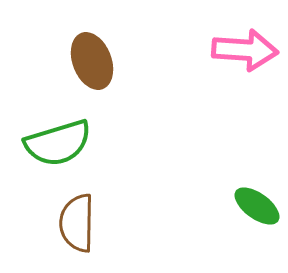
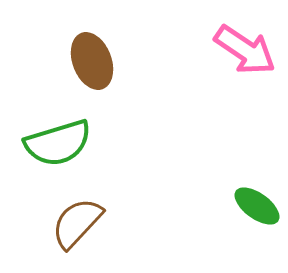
pink arrow: rotated 30 degrees clockwise
brown semicircle: rotated 42 degrees clockwise
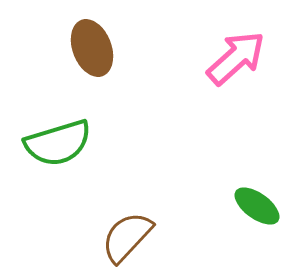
pink arrow: moved 9 px left, 8 px down; rotated 76 degrees counterclockwise
brown ellipse: moved 13 px up
brown semicircle: moved 50 px right, 14 px down
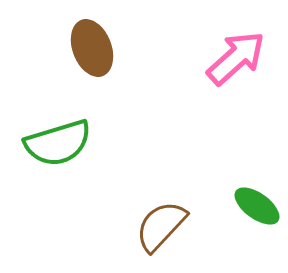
brown semicircle: moved 34 px right, 11 px up
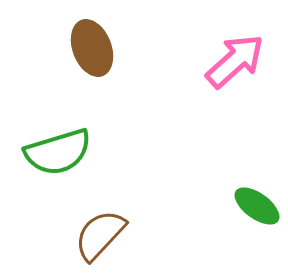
pink arrow: moved 1 px left, 3 px down
green semicircle: moved 9 px down
brown semicircle: moved 61 px left, 9 px down
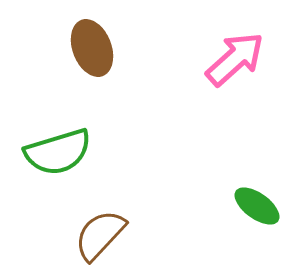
pink arrow: moved 2 px up
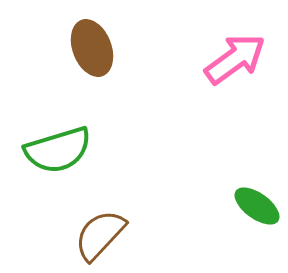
pink arrow: rotated 6 degrees clockwise
green semicircle: moved 2 px up
